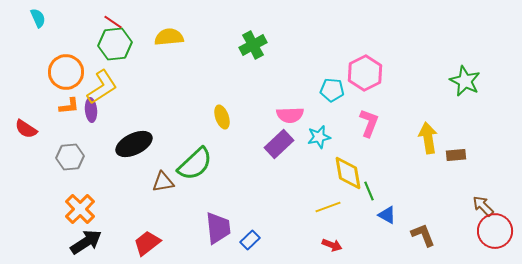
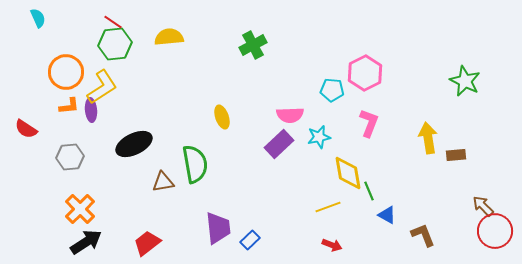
green semicircle: rotated 57 degrees counterclockwise
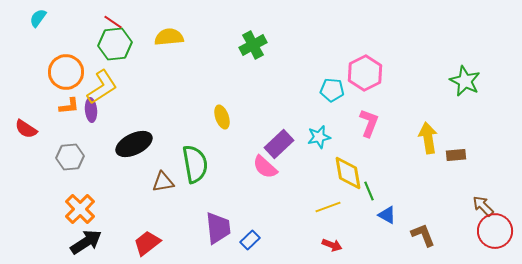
cyan semicircle: rotated 120 degrees counterclockwise
pink semicircle: moved 25 px left, 52 px down; rotated 44 degrees clockwise
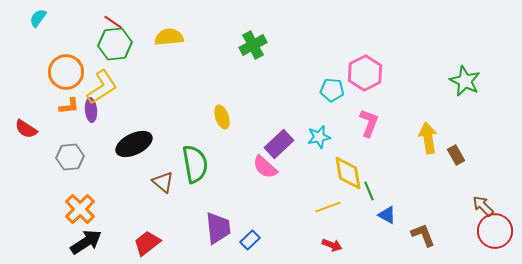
brown rectangle: rotated 66 degrees clockwise
brown triangle: rotated 50 degrees clockwise
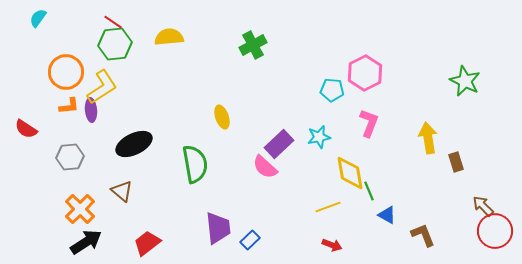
brown rectangle: moved 7 px down; rotated 12 degrees clockwise
yellow diamond: moved 2 px right
brown triangle: moved 41 px left, 9 px down
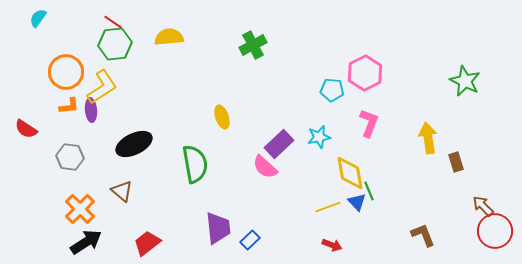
gray hexagon: rotated 12 degrees clockwise
blue triangle: moved 30 px left, 13 px up; rotated 18 degrees clockwise
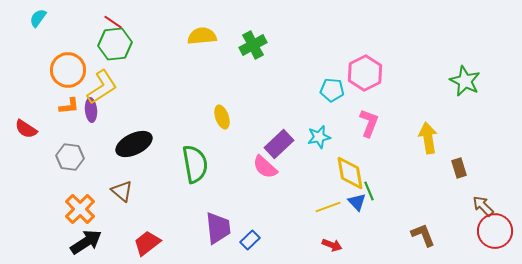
yellow semicircle: moved 33 px right, 1 px up
orange circle: moved 2 px right, 2 px up
brown rectangle: moved 3 px right, 6 px down
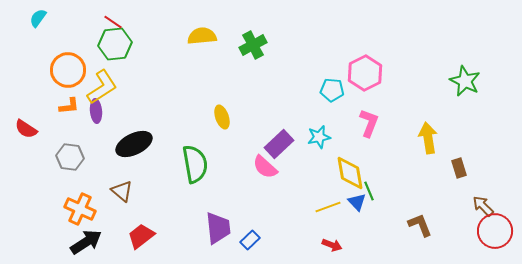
purple ellipse: moved 5 px right, 1 px down
orange cross: rotated 20 degrees counterclockwise
brown L-shape: moved 3 px left, 10 px up
red trapezoid: moved 6 px left, 7 px up
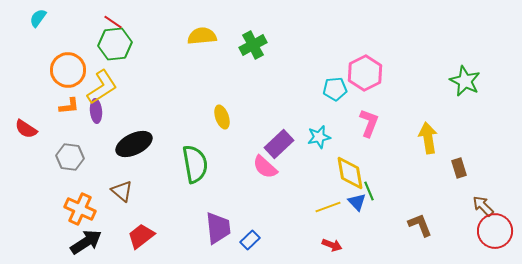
cyan pentagon: moved 3 px right, 1 px up; rotated 10 degrees counterclockwise
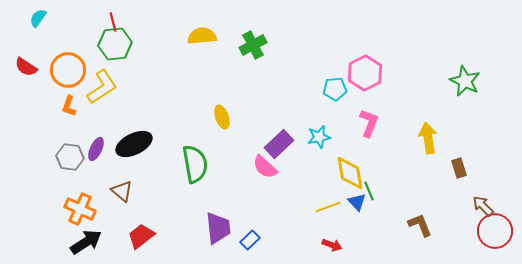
red line: rotated 42 degrees clockwise
orange L-shape: rotated 115 degrees clockwise
purple ellipse: moved 38 px down; rotated 30 degrees clockwise
red semicircle: moved 62 px up
